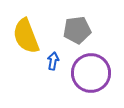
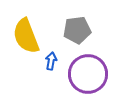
blue arrow: moved 2 px left
purple circle: moved 3 px left, 1 px down
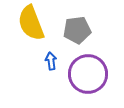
yellow semicircle: moved 5 px right, 13 px up
blue arrow: rotated 18 degrees counterclockwise
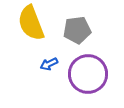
blue arrow: moved 2 px left, 3 px down; rotated 108 degrees counterclockwise
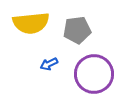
yellow semicircle: rotated 75 degrees counterclockwise
purple circle: moved 6 px right
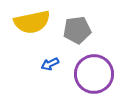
yellow semicircle: moved 1 px right, 1 px up; rotated 6 degrees counterclockwise
blue arrow: moved 1 px right
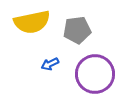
purple circle: moved 1 px right
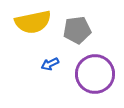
yellow semicircle: moved 1 px right
